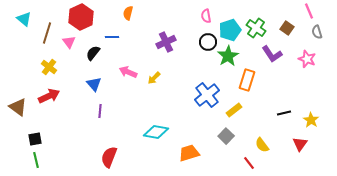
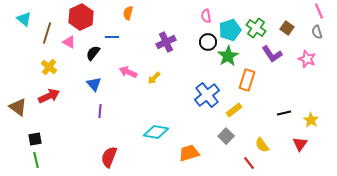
pink line: moved 10 px right
pink triangle: rotated 24 degrees counterclockwise
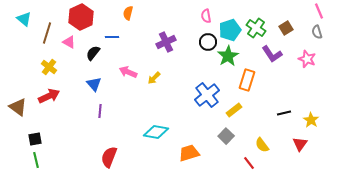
brown square: moved 1 px left; rotated 24 degrees clockwise
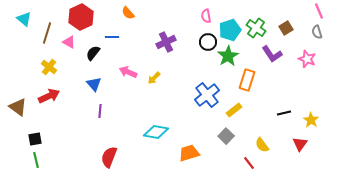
orange semicircle: rotated 56 degrees counterclockwise
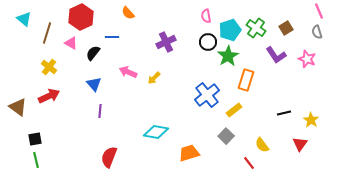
pink triangle: moved 2 px right, 1 px down
purple L-shape: moved 4 px right, 1 px down
orange rectangle: moved 1 px left
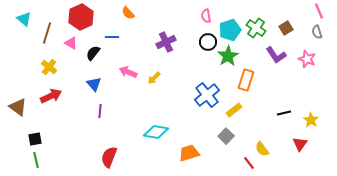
red arrow: moved 2 px right
yellow semicircle: moved 4 px down
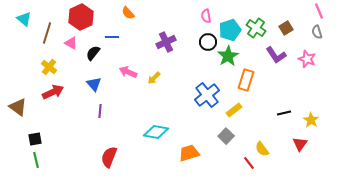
red arrow: moved 2 px right, 4 px up
